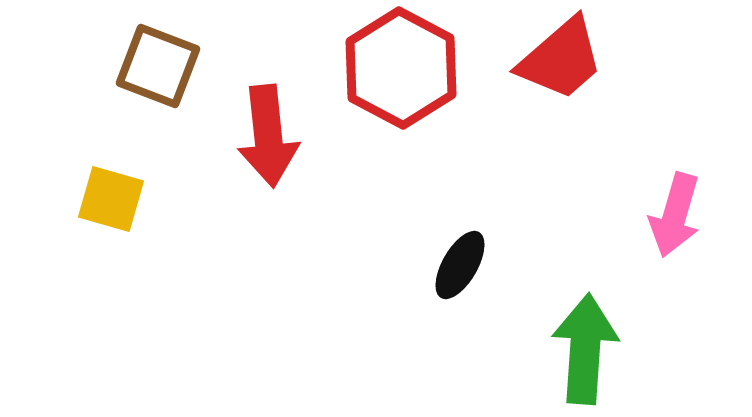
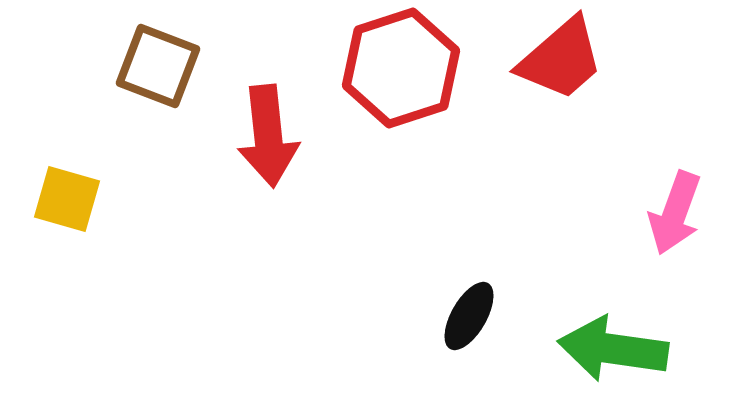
red hexagon: rotated 14 degrees clockwise
yellow square: moved 44 px left
pink arrow: moved 2 px up; rotated 4 degrees clockwise
black ellipse: moved 9 px right, 51 px down
green arrow: moved 28 px right; rotated 86 degrees counterclockwise
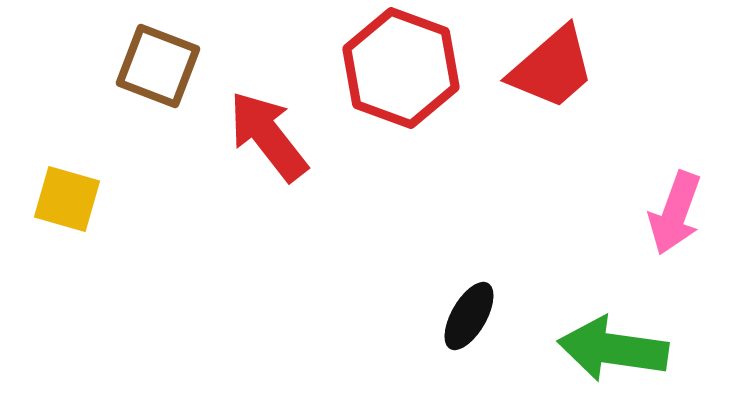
red trapezoid: moved 9 px left, 9 px down
red hexagon: rotated 22 degrees counterclockwise
red arrow: rotated 148 degrees clockwise
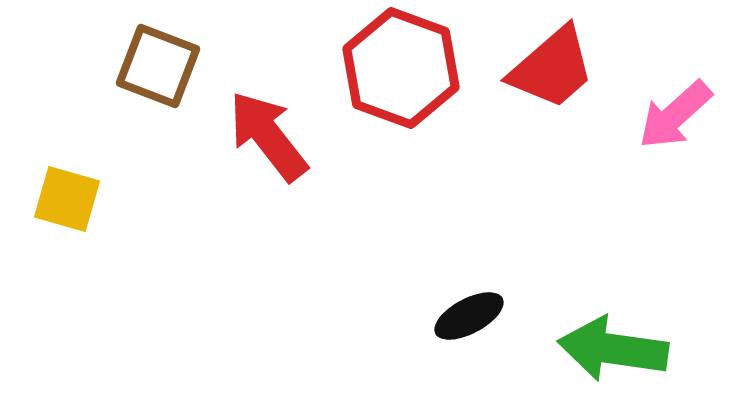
pink arrow: moved 98 px up; rotated 28 degrees clockwise
black ellipse: rotated 32 degrees clockwise
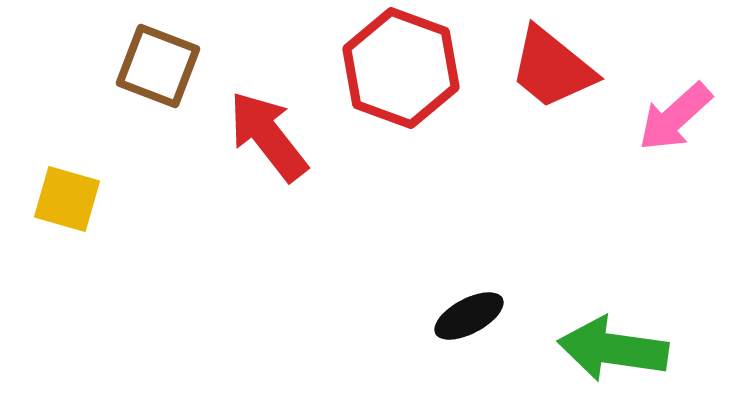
red trapezoid: rotated 80 degrees clockwise
pink arrow: moved 2 px down
